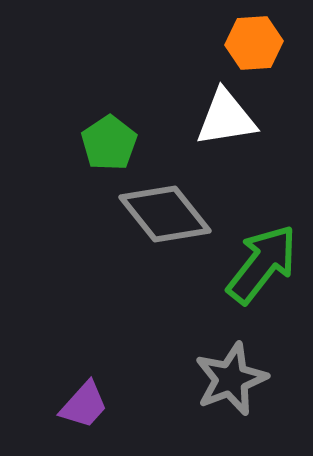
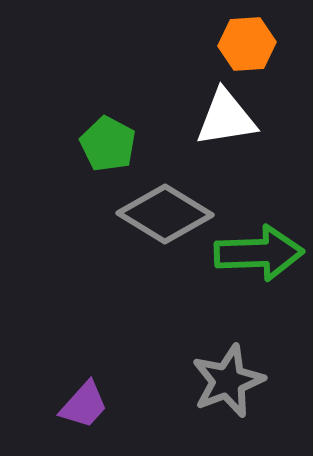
orange hexagon: moved 7 px left, 1 px down
green pentagon: moved 1 px left, 1 px down; rotated 10 degrees counterclockwise
gray diamond: rotated 20 degrees counterclockwise
green arrow: moved 3 px left, 11 px up; rotated 50 degrees clockwise
gray star: moved 3 px left, 2 px down
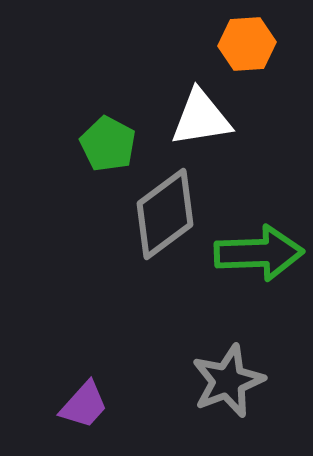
white triangle: moved 25 px left
gray diamond: rotated 68 degrees counterclockwise
